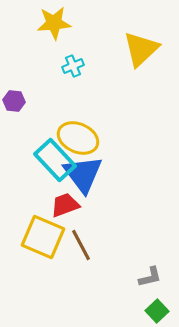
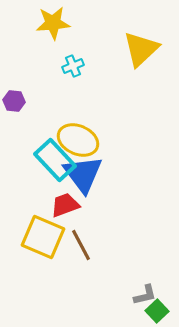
yellow star: moved 1 px left
yellow ellipse: moved 2 px down
gray L-shape: moved 5 px left, 18 px down
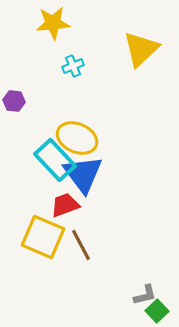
yellow ellipse: moved 1 px left, 2 px up
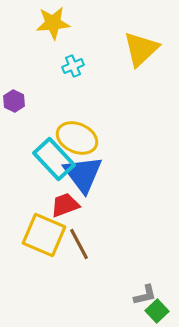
purple hexagon: rotated 20 degrees clockwise
cyan rectangle: moved 1 px left, 1 px up
yellow square: moved 1 px right, 2 px up
brown line: moved 2 px left, 1 px up
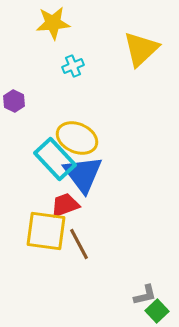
cyan rectangle: moved 1 px right
yellow square: moved 2 px right, 4 px up; rotated 15 degrees counterclockwise
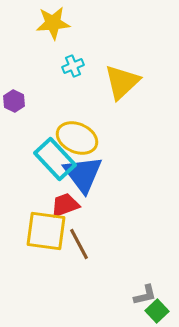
yellow triangle: moved 19 px left, 33 px down
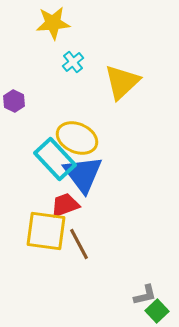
cyan cross: moved 4 px up; rotated 15 degrees counterclockwise
